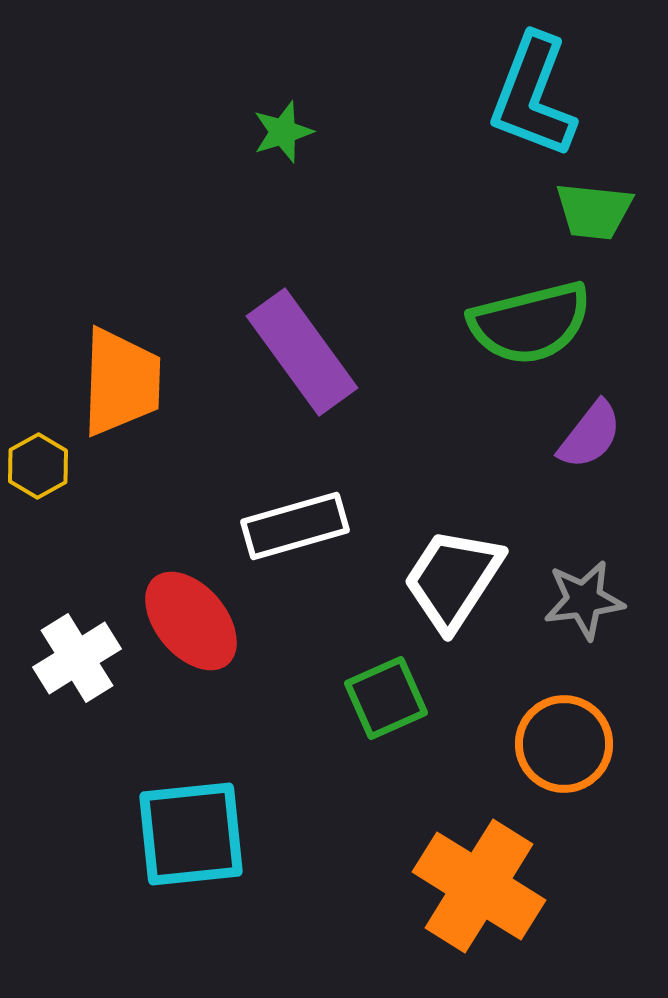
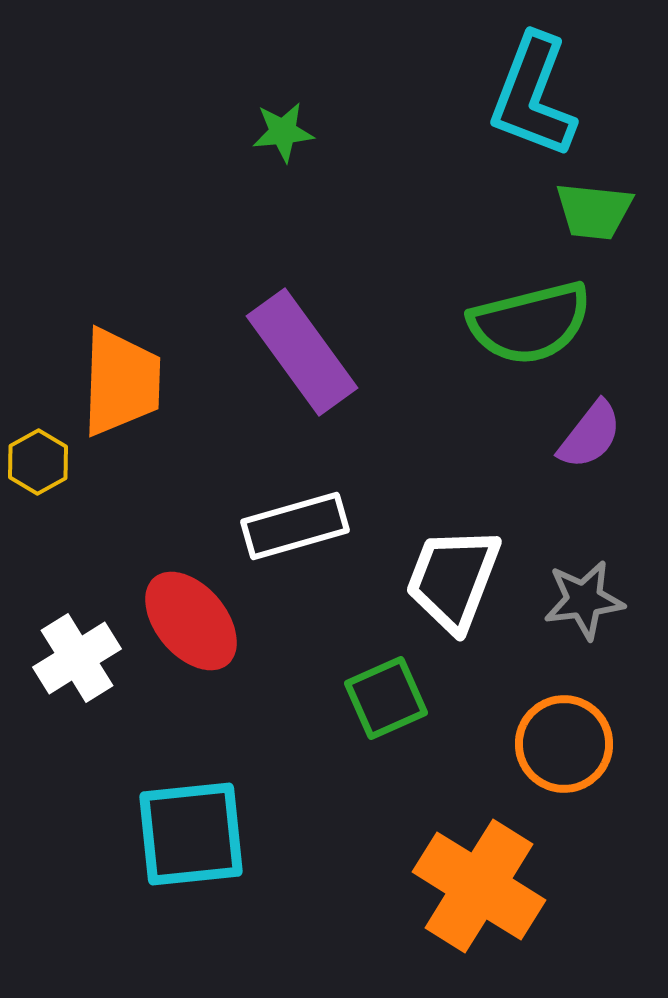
green star: rotated 12 degrees clockwise
yellow hexagon: moved 4 px up
white trapezoid: rotated 12 degrees counterclockwise
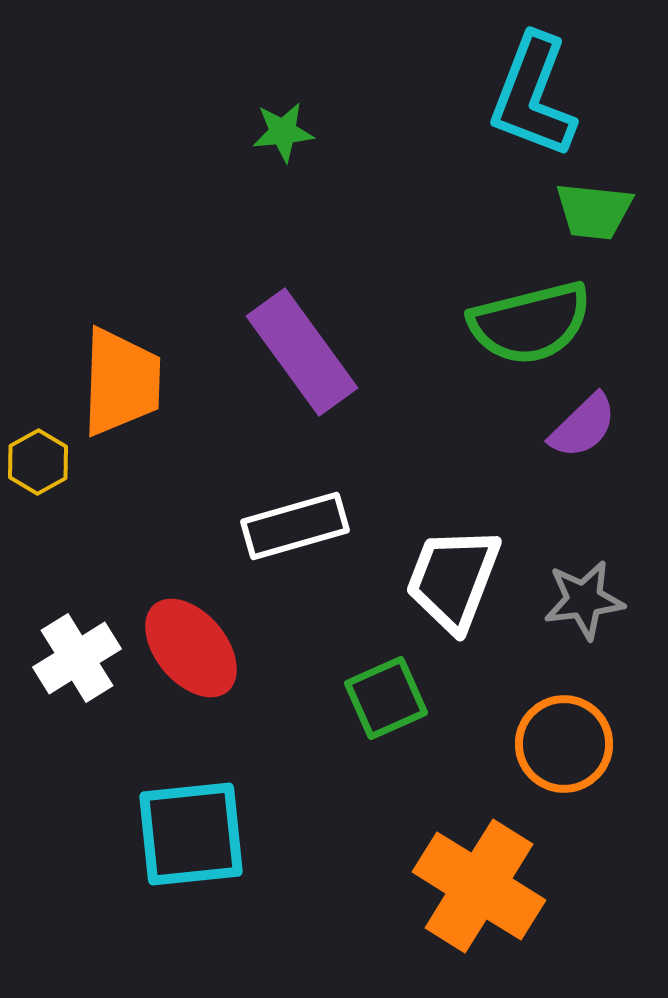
purple semicircle: moved 7 px left, 9 px up; rotated 8 degrees clockwise
red ellipse: moved 27 px down
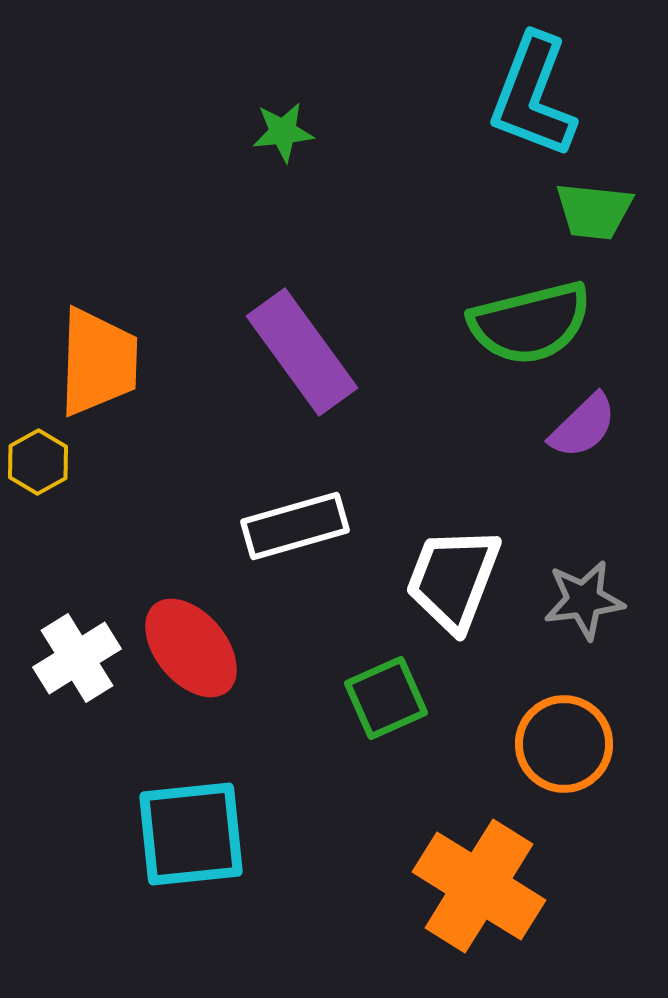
orange trapezoid: moved 23 px left, 20 px up
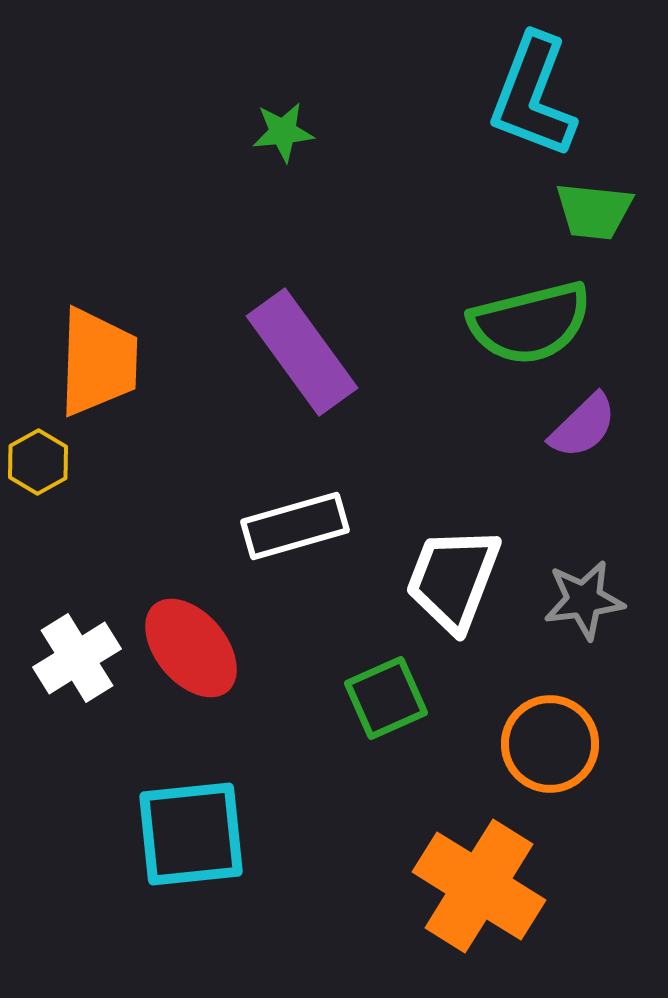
orange circle: moved 14 px left
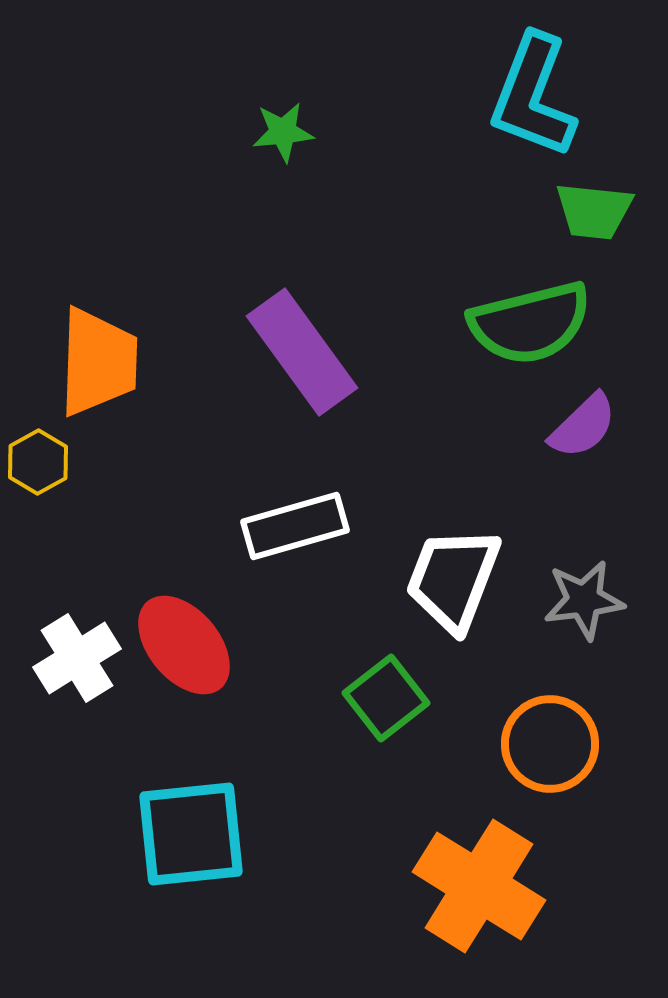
red ellipse: moved 7 px left, 3 px up
green square: rotated 14 degrees counterclockwise
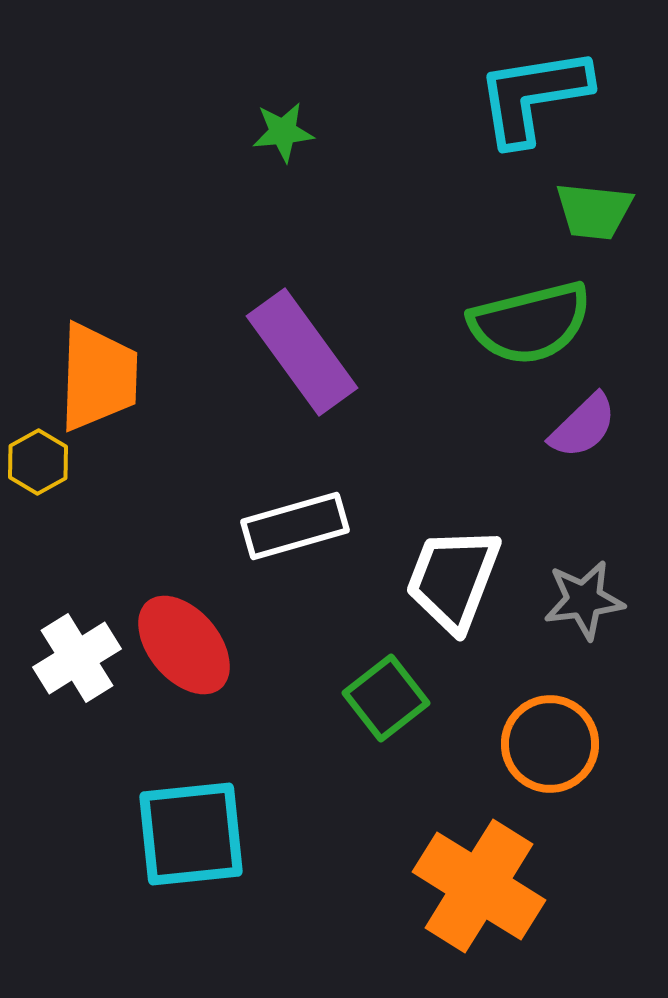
cyan L-shape: rotated 60 degrees clockwise
orange trapezoid: moved 15 px down
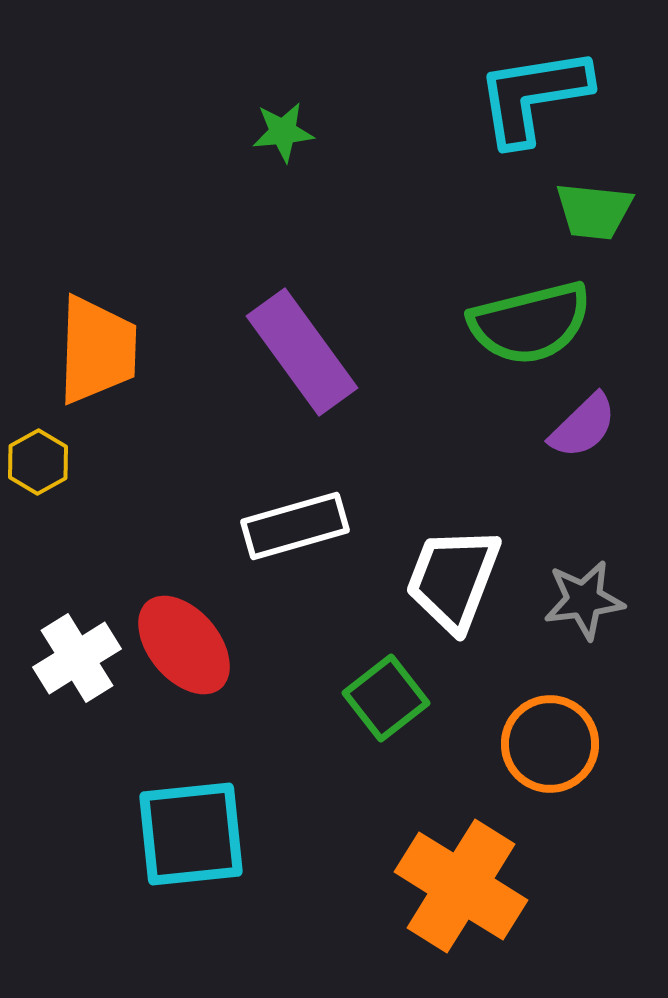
orange trapezoid: moved 1 px left, 27 px up
orange cross: moved 18 px left
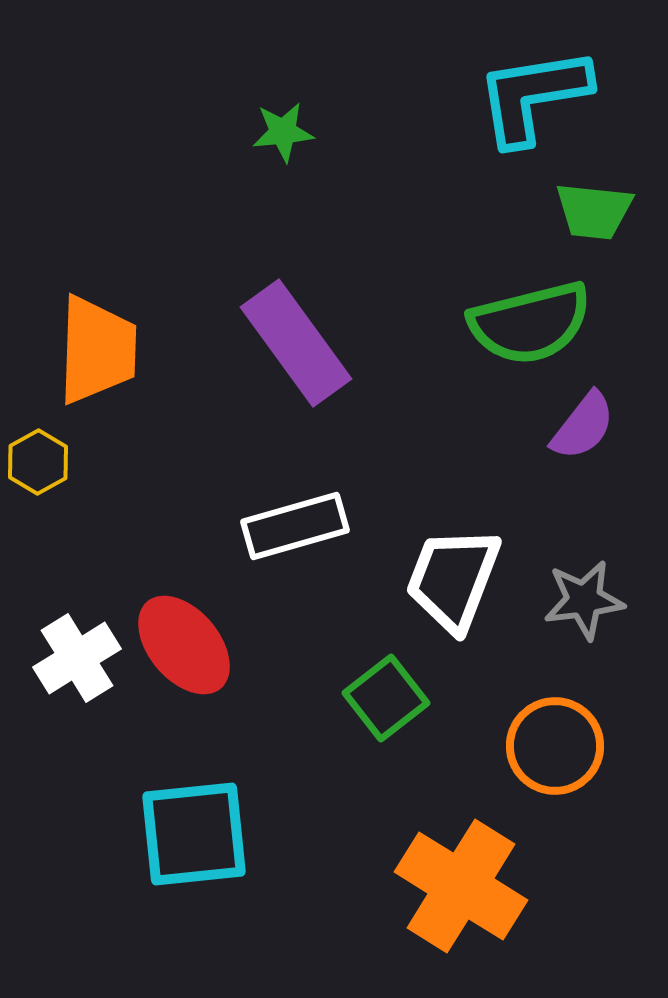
purple rectangle: moved 6 px left, 9 px up
purple semicircle: rotated 8 degrees counterclockwise
orange circle: moved 5 px right, 2 px down
cyan square: moved 3 px right
